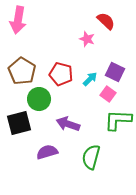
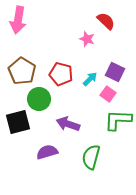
black square: moved 1 px left, 1 px up
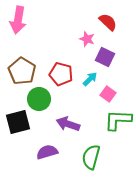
red semicircle: moved 2 px right, 1 px down
purple square: moved 10 px left, 15 px up
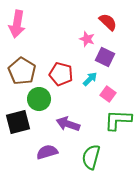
pink arrow: moved 1 px left, 4 px down
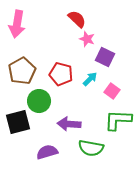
red semicircle: moved 31 px left, 3 px up
brown pentagon: rotated 12 degrees clockwise
pink square: moved 4 px right, 3 px up
green circle: moved 2 px down
purple arrow: moved 1 px right; rotated 15 degrees counterclockwise
green semicircle: moved 9 px up; rotated 95 degrees counterclockwise
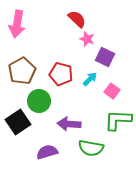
black square: rotated 20 degrees counterclockwise
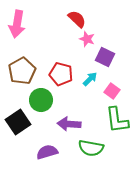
green circle: moved 2 px right, 1 px up
green L-shape: moved 1 px left; rotated 100 degrees counterclockwise
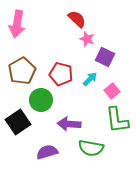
pink square: rotated 14 degrees clockwise
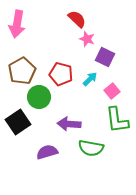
green circle: moved 2 px left, 3 px up
